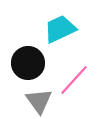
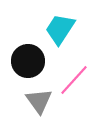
cyan trapezoid: rotated 32 degrees counterclockwise
black circle: moved 2 px up
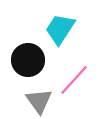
black circle: moved 1 px up
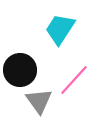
black circle: moved 8 px left, 10 px down
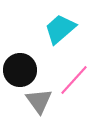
cyan trapezoid: rotated 16 degrees clockwise
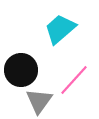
black circle: moved 1 px right
gray triangle: rotated 12 degrees clockwise
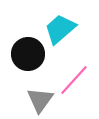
black circle: moved 7 px right, 16 px up
gray triangle: moved 1 px right, 1 px up
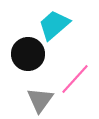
cyan trapezoid: moved 6 px left, 4 px up
pink line: moved 1 px right, 1 px up
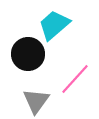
gray triangle: moved 4 px left, 1 px down
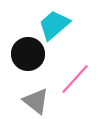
gray triangle: rotated 28 degrees counterclockwise
